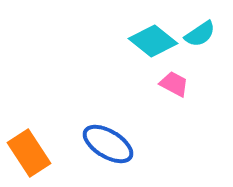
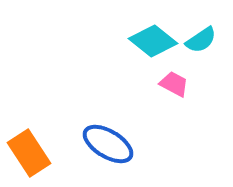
cyan semicircle: moved 1 px right, 6 px down
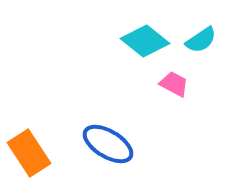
cyan diamond: moved 8 px left
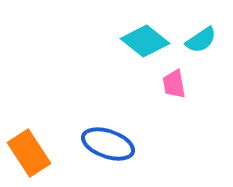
pink trapezoid: rotated 128 degrees counterclockwise
blue ellipse: rotated 12 degrees counterclockwise
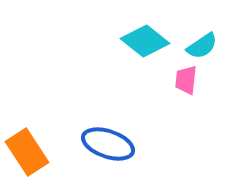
cyan semicircle: moved 1 px right, 6 px down
pink trapezoid: moved 12 px right, 4 px up; rotated 16 degrees clockwise
orange rectangle: moved 2 px left, 1 px up
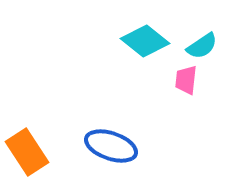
blue ellipse: moved 3 px right, 2 px down
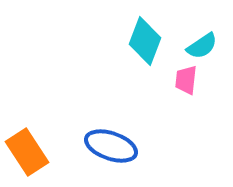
cyan diamond: rotated 72 degrees clockwise
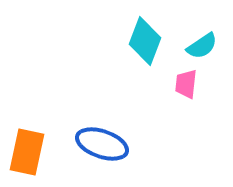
pink trapezoid: moved 4 px down
blue ellipse: moved 9 px left, 2 px up
orange rectangle: rotated 45 degrees clockwise
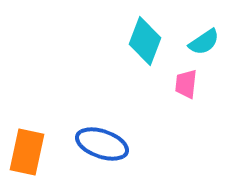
cyan semicircle: moved 2 px right, 4 px up
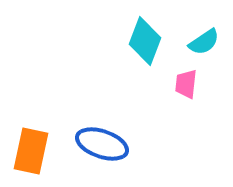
orange rectangle: moved 4 px right, 1 px up
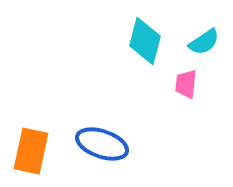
cyan diamond: rotated 6 degrees counterclockwise
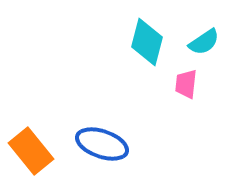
cyan diamond: moved 2 px right, 1 px down
orange rectangle: rotated 51 degrees counterclockwise
